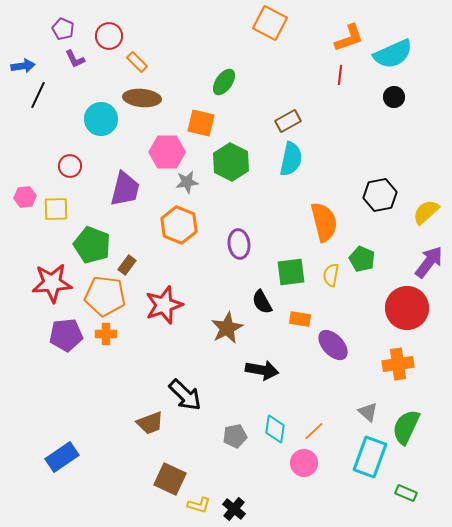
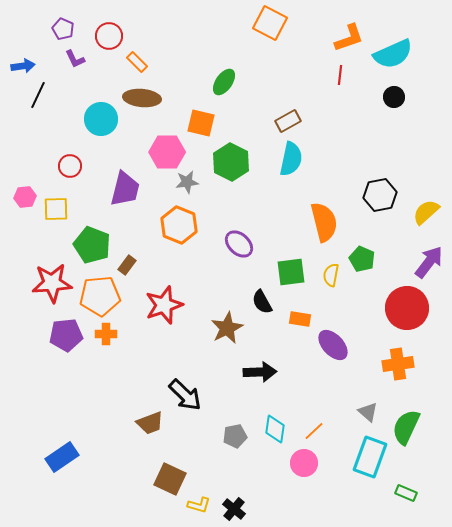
purple ellipse at (239, 244): rotated 40 degrees counterclockwise
orange pentagon at (105, 296): moved 5 px left; rotated 12 degrees counterclockwise
black arrow at (262, 370): moved 2 px left, 2 px down; rotated 12 degrees counterclockwise
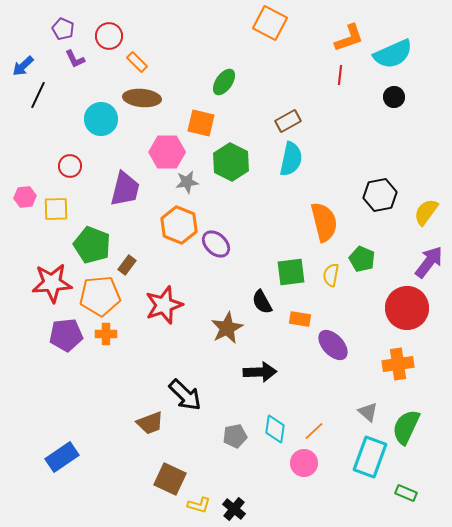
blue arrow at (23, 66): rotated 145 degrees clockwise
yellow semicircle at (426, 212): rotated 12 degrees counterclockwise
purple ellipse at (239, 244): moved 23 px left
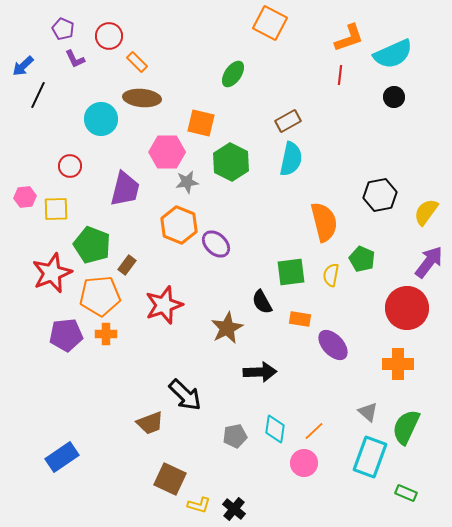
green ellipse at (224, 82): moved 9 px right, 8 px up
red star at (52, 283): moved 10 px up; rotated 18 degrees counterclockwise
orange cross at (398, 364): rotated 8 degrees clockwise
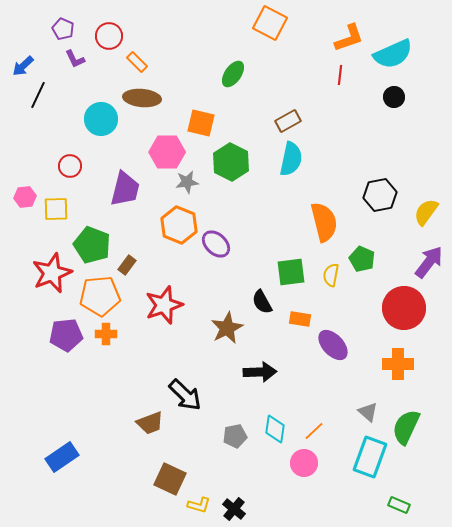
red circle at (407, 308): moved 3 px left
green rectangle at (406, 493): moved 7 px left, 12 px down
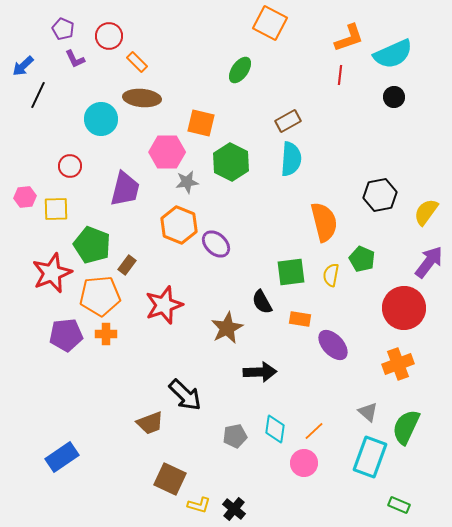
green ellipse at (233, 74): moved 7 px right, 4 px up
cyan semicircle at (291, 159): rotated 8 degrees counterclockwise
orange cross at (398, 364): rotated 20 degrees counterclockwise
